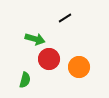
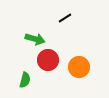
red circle: moved 1 px left, 1 px down
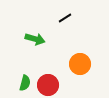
red circle: moved 25 px down
orange circle: moved 1 px right, 3 px up
green semicircle: moved 3 px down
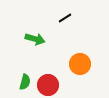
green semicircle: moved 1 px up
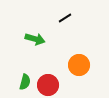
orange circle: moved 1 px left, 1 px down
